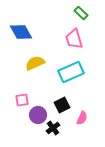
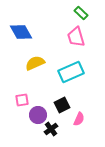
pink trapezoid: moved 2 px right, 2 px up
pink semicircle: moved 3 px left, 1 px down
black cross: moved 2 px left, 1 px down
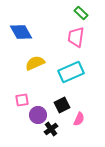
pink trapezoid: rotated 25 degrees clockwise
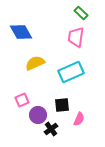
pink square: rotated 16 degrees counterclockwise
black square: rotated 21 degrees clockwise
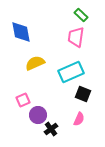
green rectangle: moved 2 px down
blue diamond: rotated 20 degrees clockwise
pink square: moved 1 px right
black square: moved 21 px right, 11 px up; rotated 28 degrees clockwise
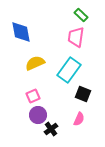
cyan rectangle: moved 2 px left, 2 px up; rotated 30 degrees counterclockwise
pink square: moved 10 px right, 4 px up
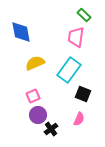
green rectangle: moved 3 px right
